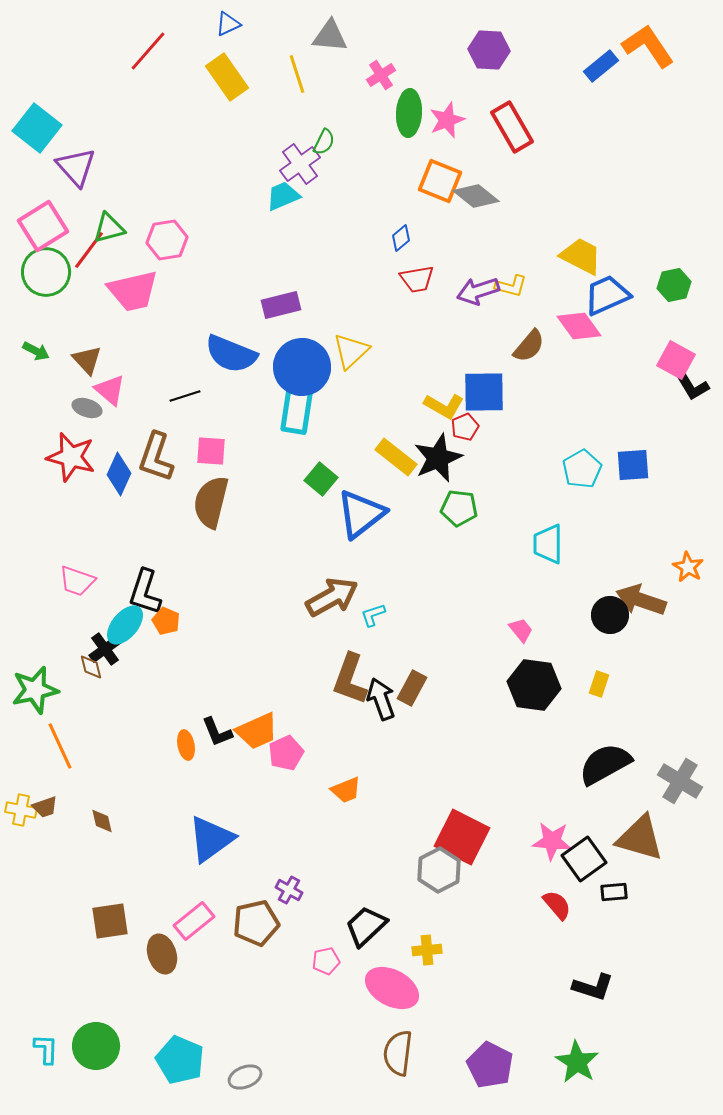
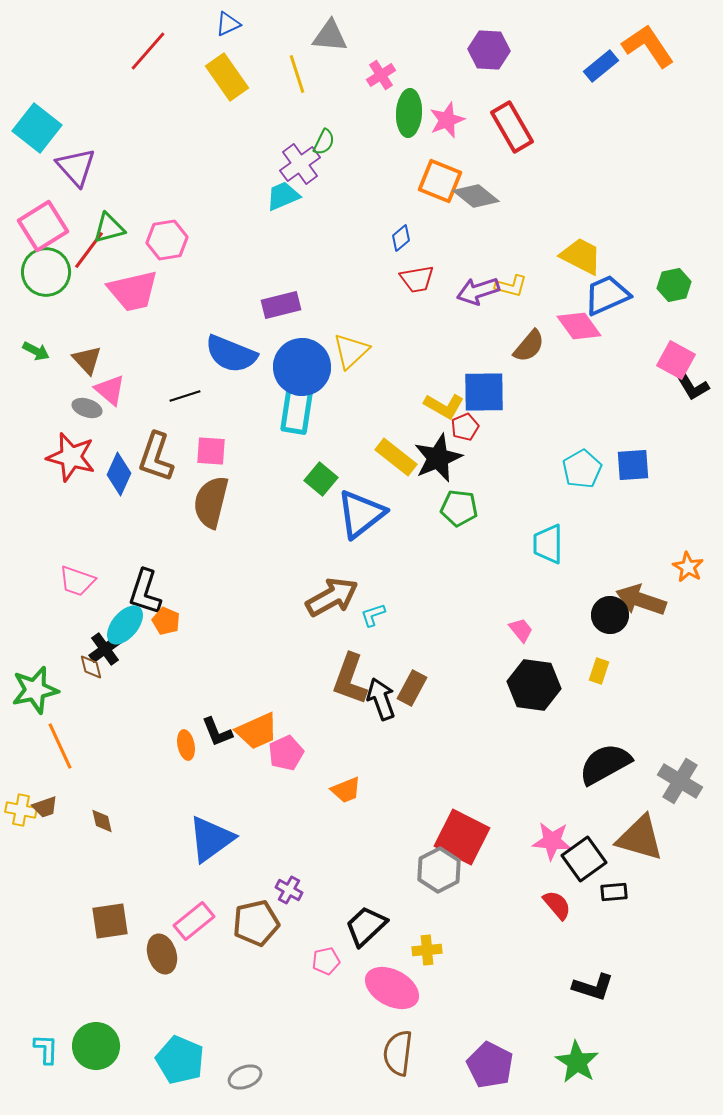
yellow rectangle at (599, 684): moved 13 px up
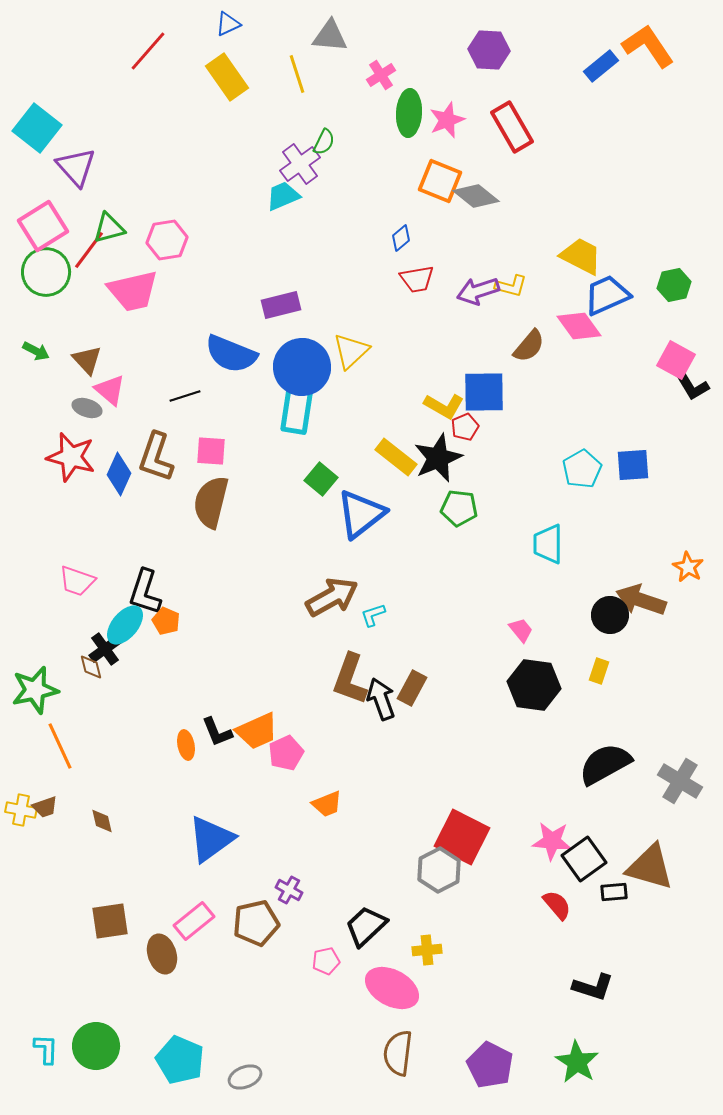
orange trapezoid at (346, 790): moved 19 px left, 14 px down
brown triangle at (640, 838): moved 10 px right, 29 px down
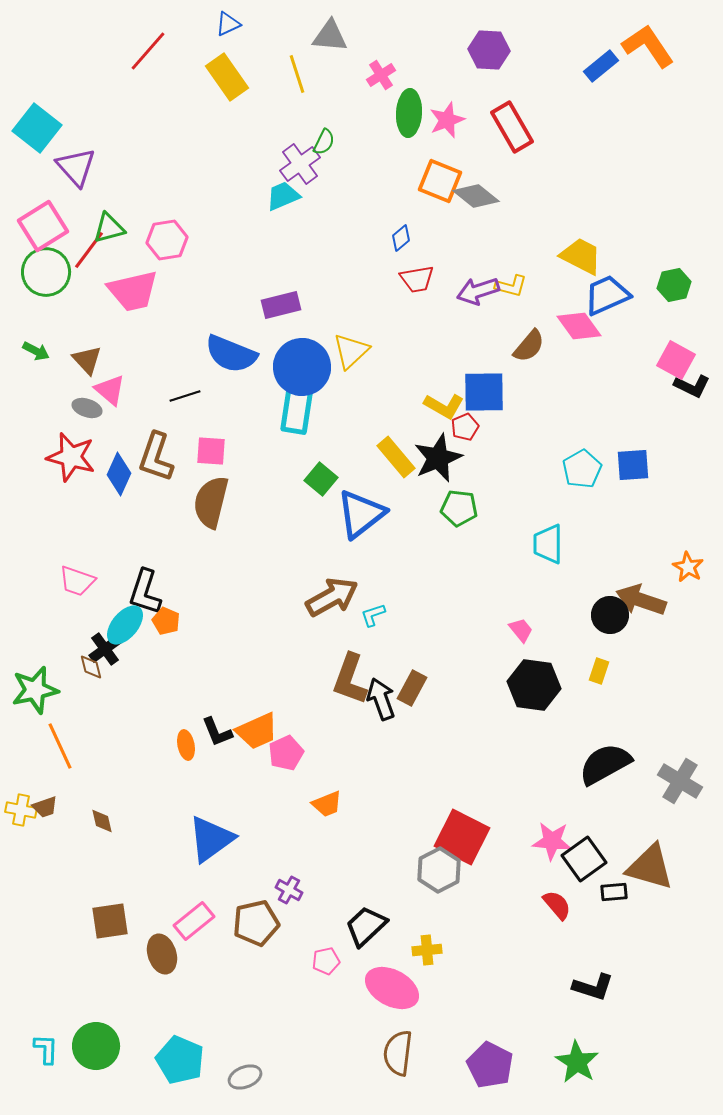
black L-shape at (692, 386): rotated 33 degrees counterclockwise
yellow rectangle at (396, 457): rotated 12 degrees clockwise
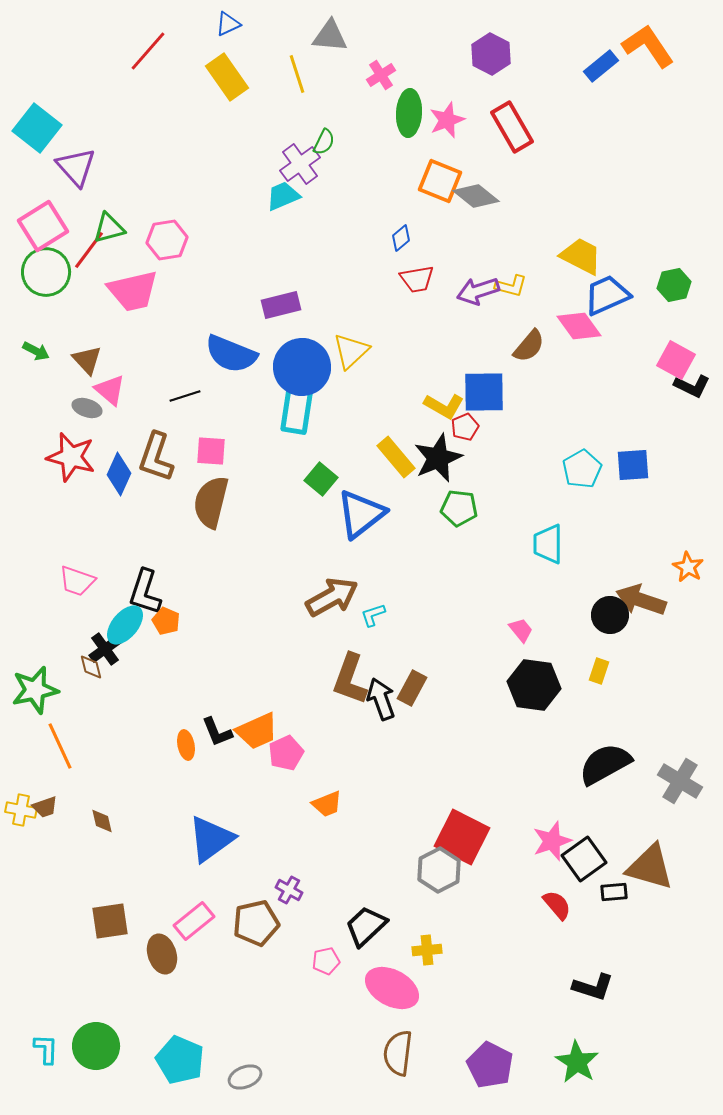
purple hexagon at (489, 50): moved 2 px right, 4 px down; rotated 24 degrees clockwise
pink star at (552, 841): rotated 24 degrees counterclockwise
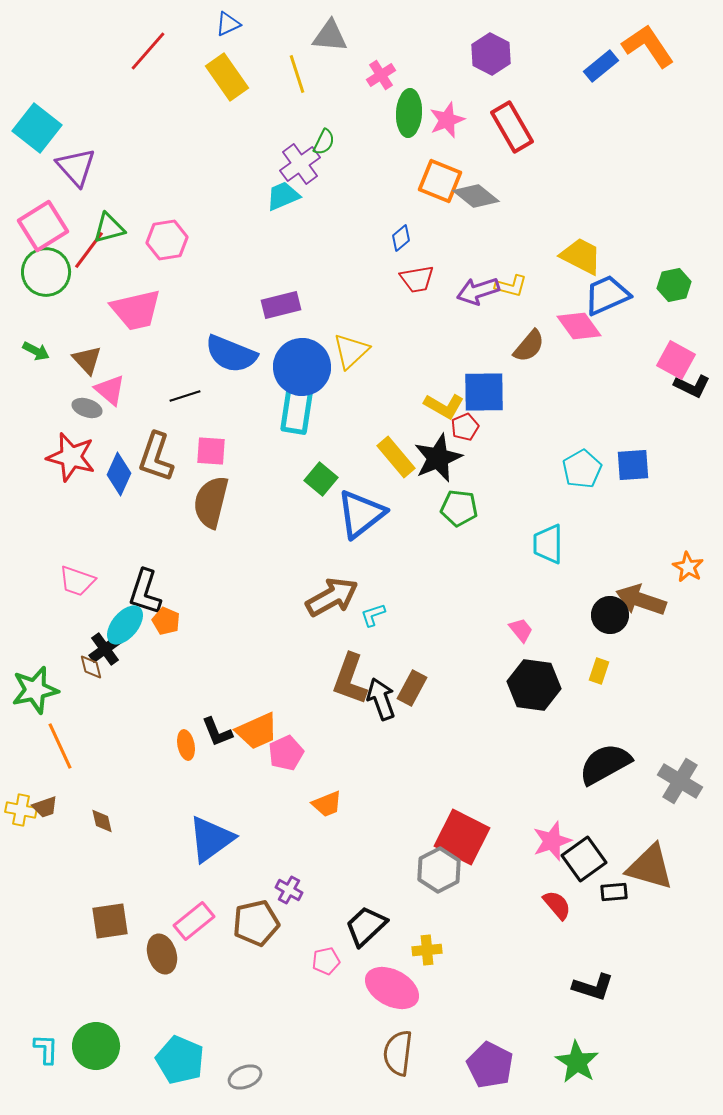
pink trapezoid at (133, 291): moved 3 px right, 19 px down
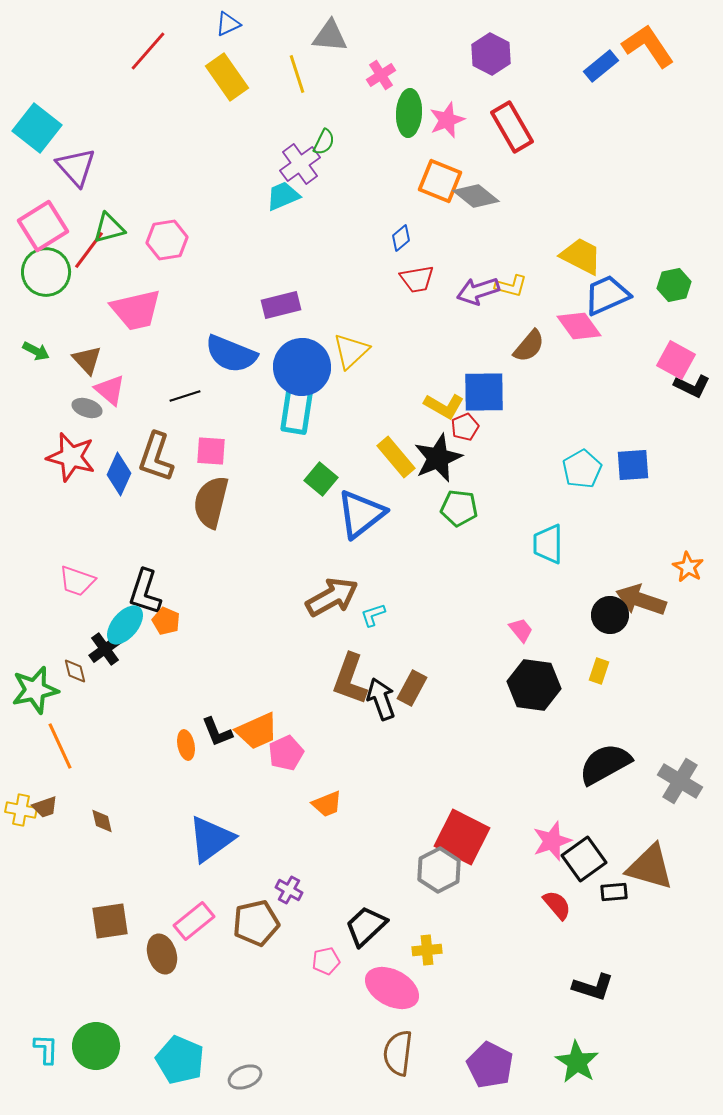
brown diamond at (91, 667): moved 16 px left, 4 px down
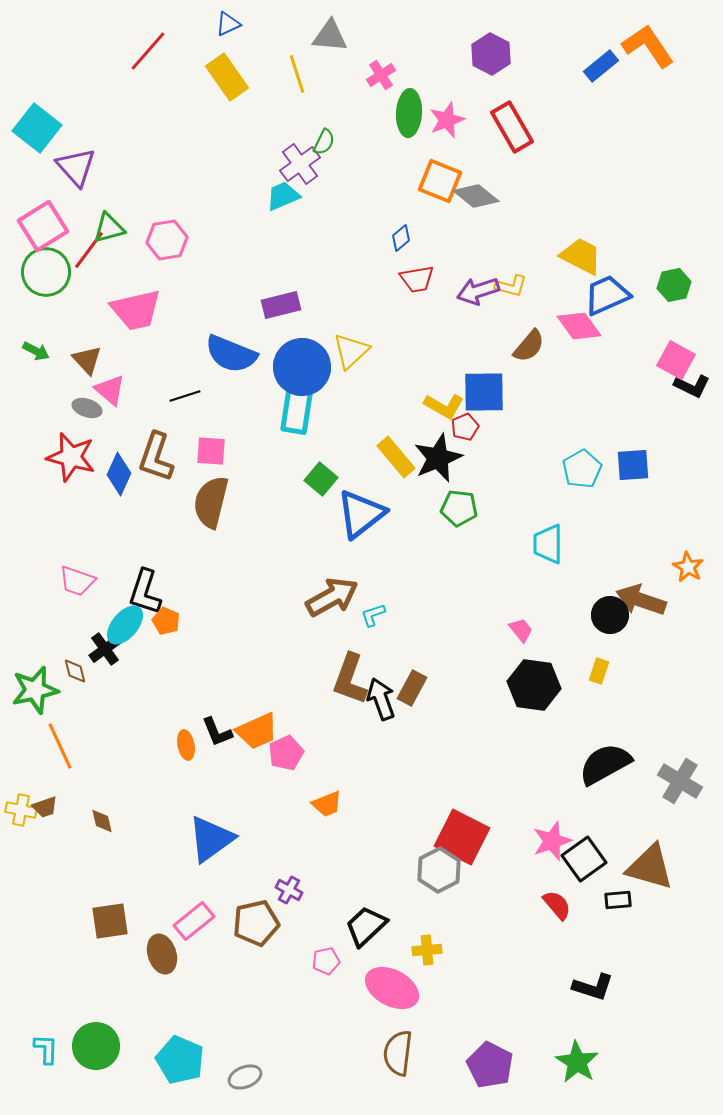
black rectangle at (614, 892): moved 4 px right, 8 px down
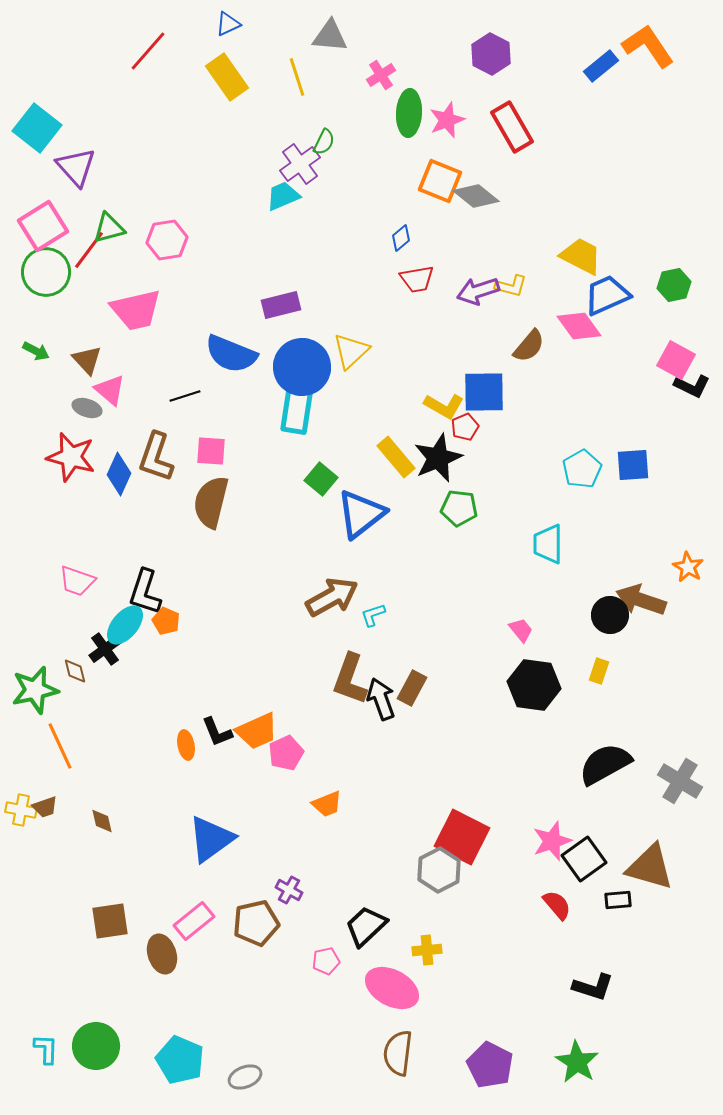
yellow line at (297, 74): moved 3 px down
